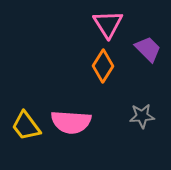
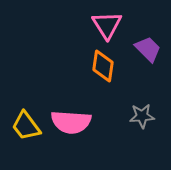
pink triangle: moved 1 px left, 1 px down
orange diamond: rotated 24 degrees counterclockwise
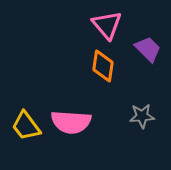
pink triangle: rotated 8 degrees counterclockwise
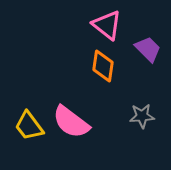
pink triangle: rotated 12 degrees counterclockwise
pink semicircle: rotated 33 degrees clockwise
yellow trapezoid: moved 3 px right
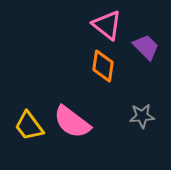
purple trapezoid: moved 2 px left, 2 px up
pink semicircle: moved 1 px right
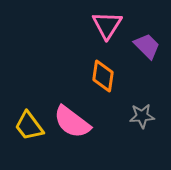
pink triangle: rotated 24 degrees clockwise
purple trapezoid: moved 1 px right, 1 px up
orange diamond: moved 10 px down
